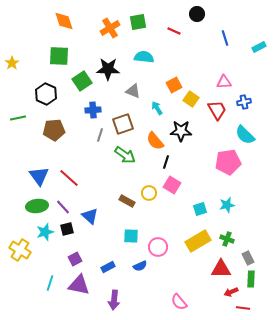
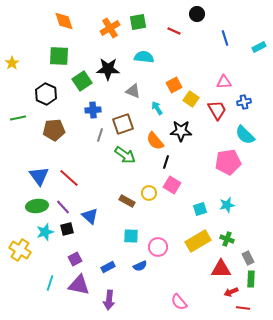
purple arrow at (114, 300): moved 5 px left
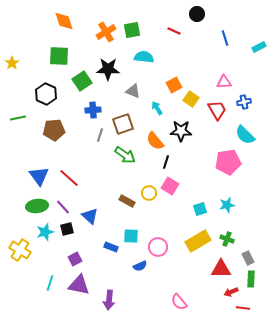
green square at (138, 22): moved 6 px left, 8 px down
orange cross at (110, 28): moved 4 px left, 4 px down
pink square at (172, 185): moved 2 px left, 1 px down
blue rectangle at (108, 267): moved 3 px right, 20 px up; rotated 48 degrees clockwise
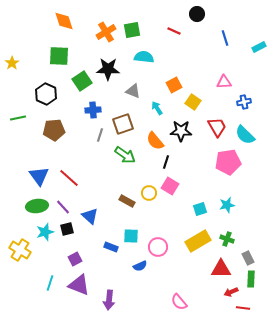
yellow square at (191, 99): moved 2 px right, 3 px down
red trapezoid at (217, 110): moved 17 px down
purple triangle at (79, 285): rotated 10 degrees clockwise
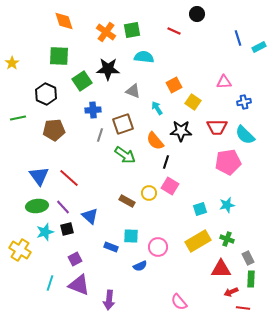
orange cross at (106, 32): rotated 24 degrees counterclockwise
blue line at (225, 38): moved 13 px right
red trapezoid at (217, 127): rotated 120 degrees clockwise
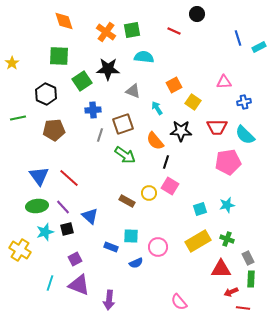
blue semicircle at (140, 266): moved 4 px left, 3 px up
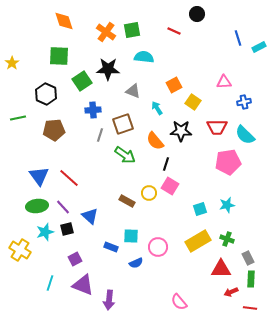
black line at (166, 162): moved 2 px down
purple triangle at (79, 285): moved 4 px right
red line at (243, 308): moved 7 px right
